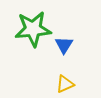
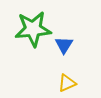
yellow triangle: moved 2 px right, 1 px up
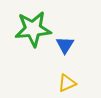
blue triangle: moved 1 px right
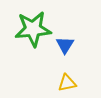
yellow triangle: rotated 12 degrees clockwise
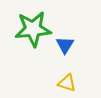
yellow triangle: rotated 30 degrees clockwise
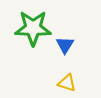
green star: moved 1 px up; rotated 6 degrees clockwise
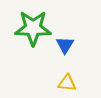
yellow triangle: rotated 12 degrees counterclockwise
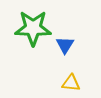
yellow triangle: moved 4 px right
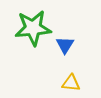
green star: rotated 6 degrees counterclockwise
